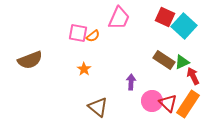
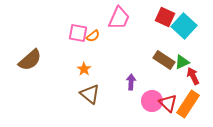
brown semicircle: rotated 20 degrees counterclockwise
brown triangle: moved 8 px left, 13 px up
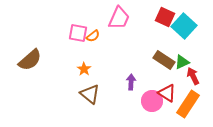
red triangle: moved 1 px left, 10 px up; rotated 12 degrees counterclockwise
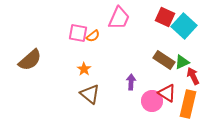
orange rectangle: rotated 20 degrees counterclockwise
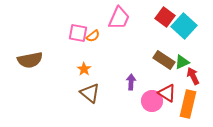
red square: rotated 12 degrees clockwise
brown semicircle: rotated 30 degrees clockwise
brown triangle: moved 1 px up
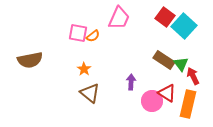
green triangle: moved 1 px left, 2 px down; rotated 42 degrees counterclockwise
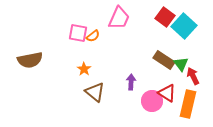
brown triangle: moved 5 px right, 1 px up
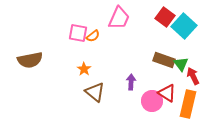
brown rectangle: rotated 15 degrees counterclockwise
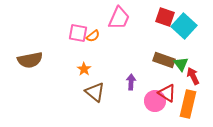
red square: rotated 18 degrees counterclockwise
pink circle: moved 3 px right
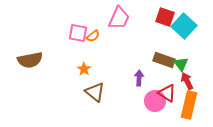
red arrow: moved 6 px left, 5 px down
purple arrow: moved 8 px right, 4 px up
orange rectangle: moved 1 px right, 1 px down
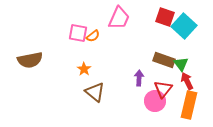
red triangle: moved 4 px left, 4 px up; rotated 36 degrees clockwise
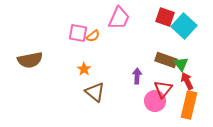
brown rectangle: moved 2 px right
purple arrow: moved 2 px left, 2 px up
